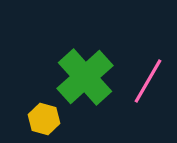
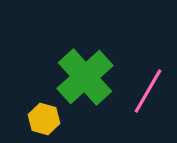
pink line: moved 10 px down
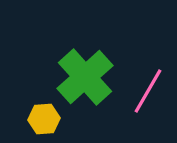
yellow hexagon: rotated 20 degrees counterclockwise
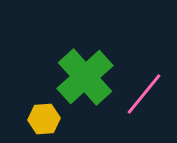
pink line: moved 4 px left, 3 px down; rotated 9 degrees clockwise
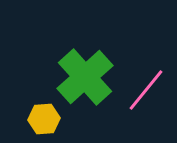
pink line: moved 2 px right, 4 px up
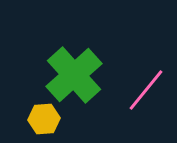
green cross: moved 11 px left, 2 px up
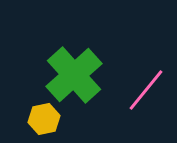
yellow hexagon: rotated 8 degrees counterclockwise
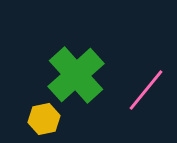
green cross: moved 2 px right
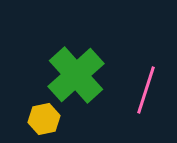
pink line: rotated 21 degrees counterclockwise
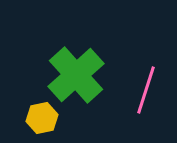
yellow hexagon: moved 2 px left, 1 px up
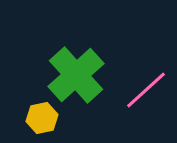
pink line: rotated 30 degrees clockwise
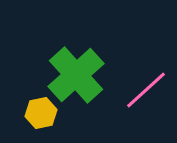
yellow hexagon: moved 1 px left, 5 px up
